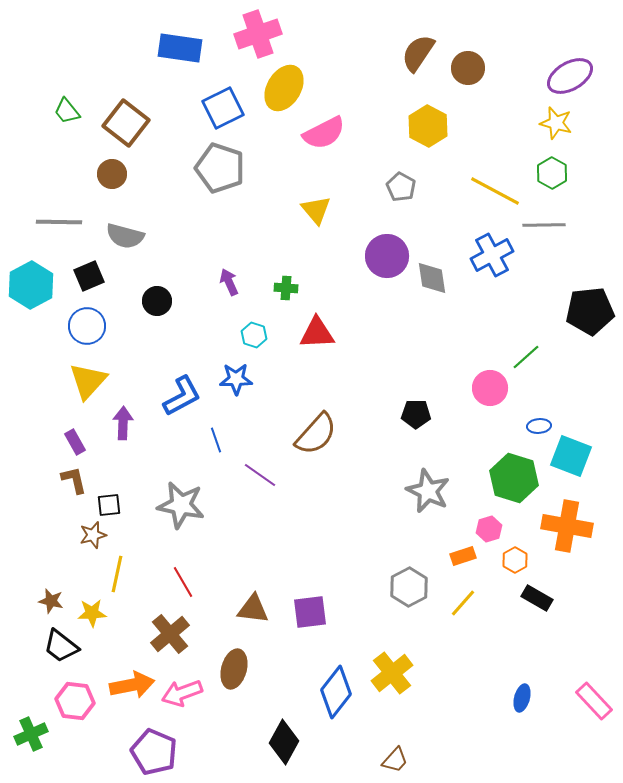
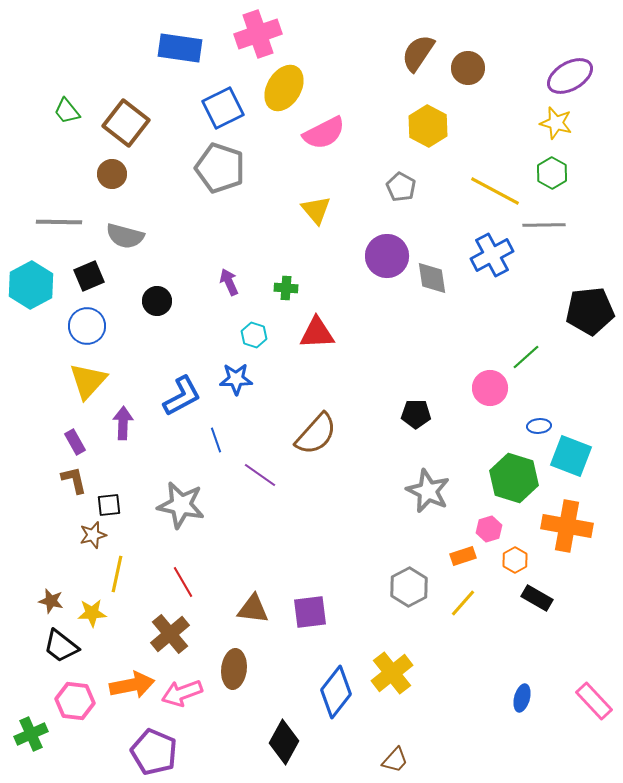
brown ellipse at (234, 669): rotated 9 degrees counterclockwise
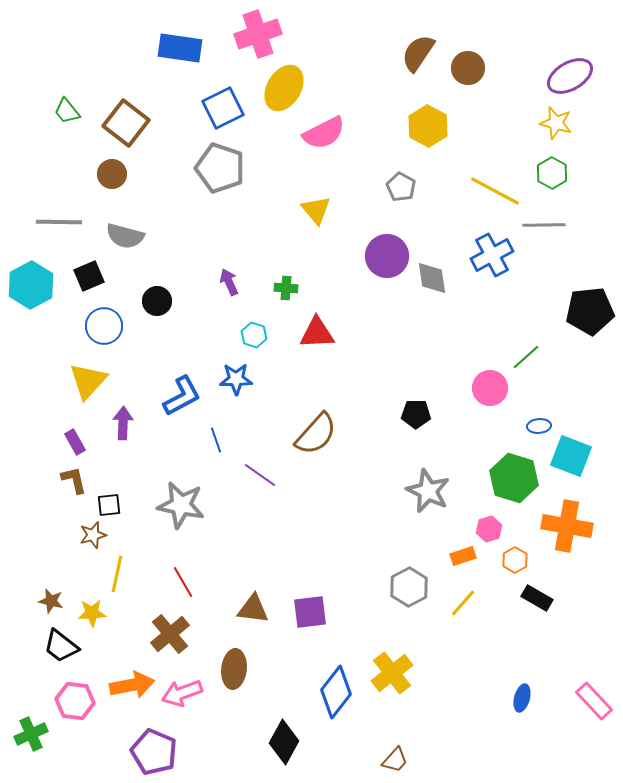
blue circle at (87, 326): moved 17 px right
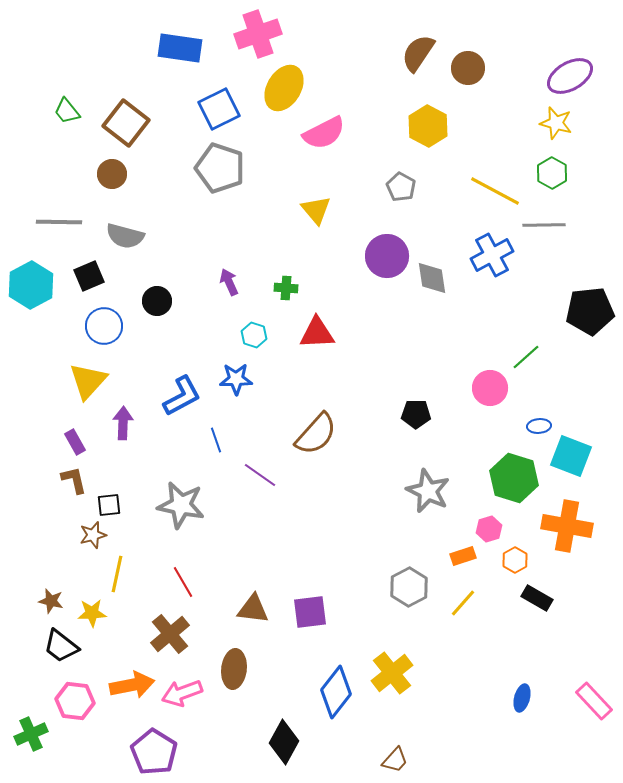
blue square at (223, 108): moved 4 px left, 1 px down
purple pentagon at (154, 752): rotated 9 degrees clockwise
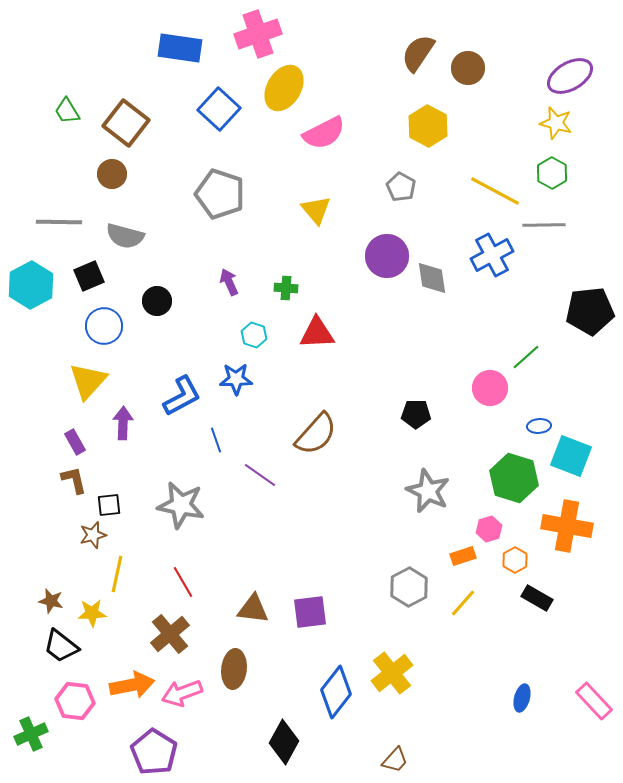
blue square at (219, 109): rotated 21 degrees counterclockwise
green trapezoid at (67, 111): rotated 8 degrees clockwise
gray pentagon at (220, 168): moved 26 px down
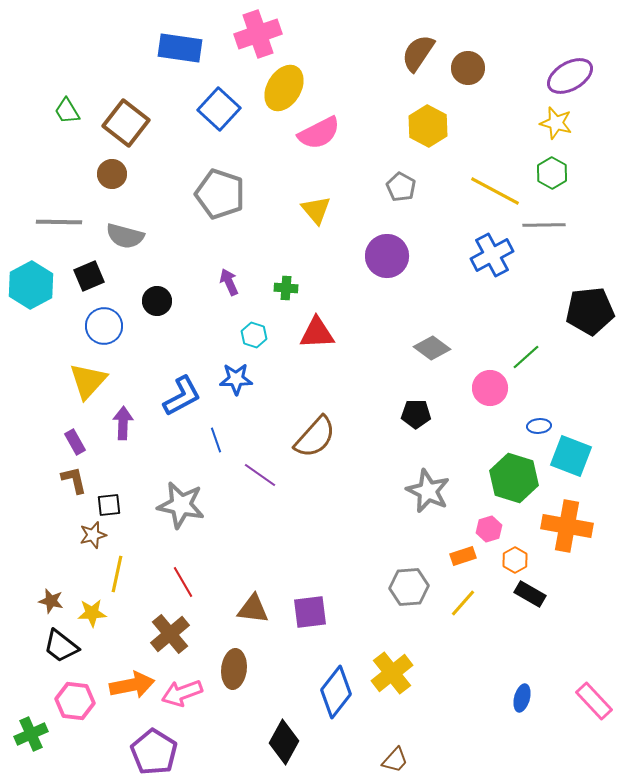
pink semicircle at (324, 133): moved 5 px left
gray diamond at (432, 278): moved 70 px down; rotated 45 degrees counterclockwise
brown semicircle at (316, 434): moved 1 px left, 3 px down
gray hexagon at (409, 587): rotated 24 degrees clockwise
black rectangle at (537, 598): moved 7 px left, 4 px up
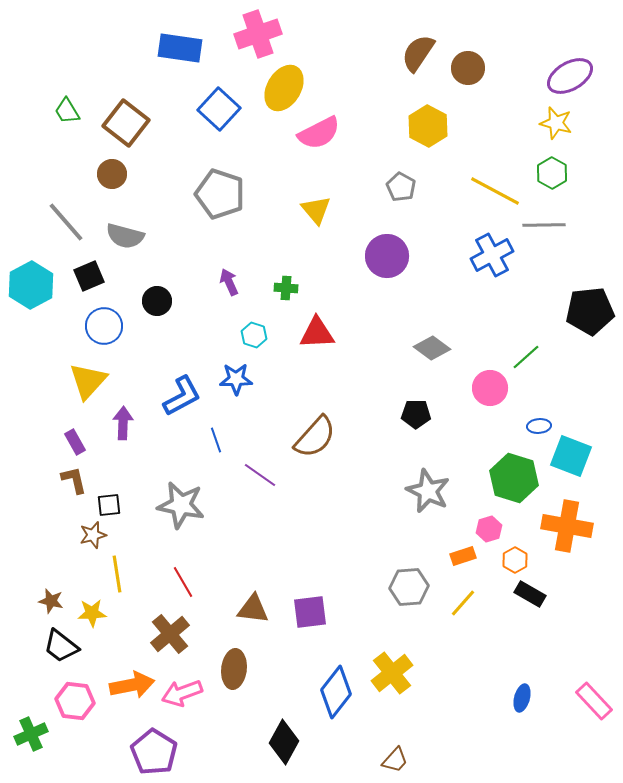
gray line at (59, 222): moved 7 px right; rotated 48 degrees clockwise
yellow line at (117, 574): rotated 21 degrees counterclockwise
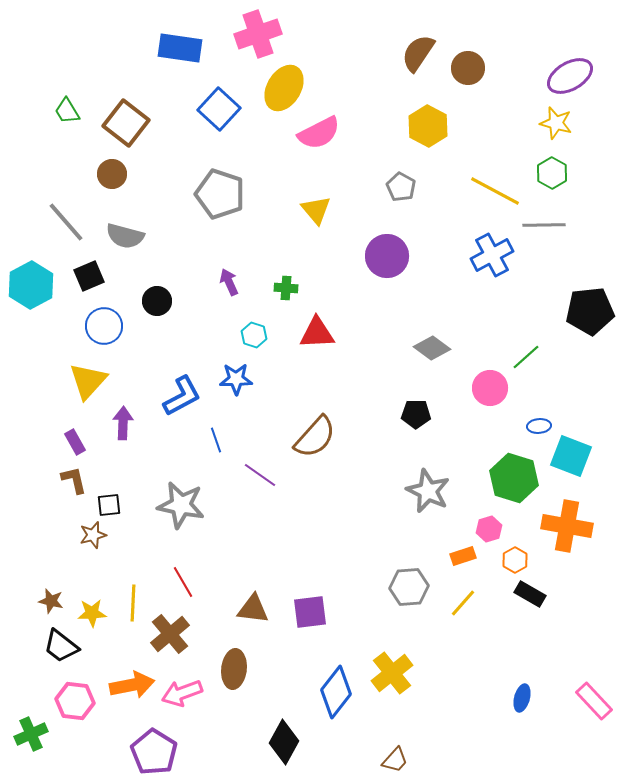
yellow line at (117, 574): moved 16 px right, 29 px down; rotated 12 degrees clockwise
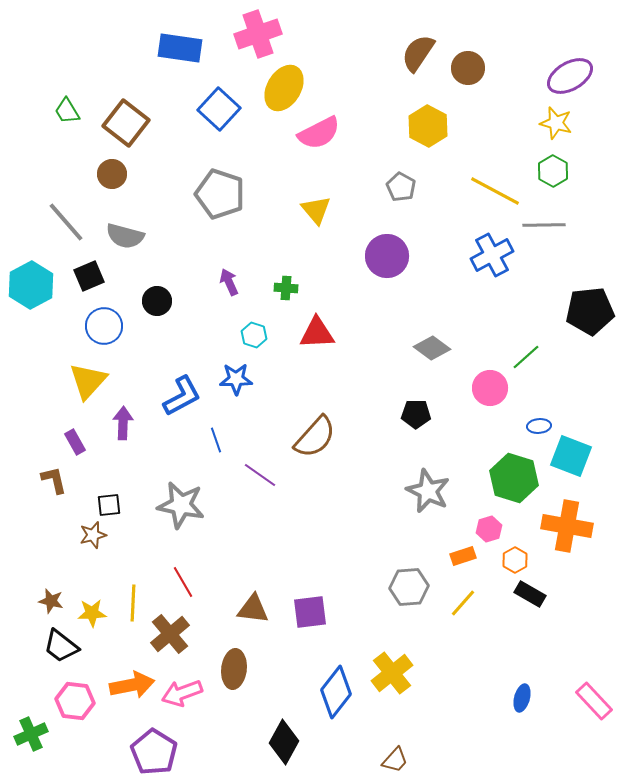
green hexagon at (552, 173): moved 1 px right, 2 px up
brown L-shape at (74, 480): moved 20 px left
